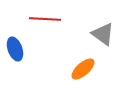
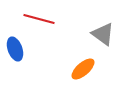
red line: moved 6 px left; rotated 12 degrees clockwise
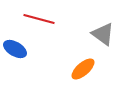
blue ellipse: rotated 40 degrees counterclockwise
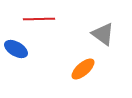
red line: rotated 16 degrees counterclockwise
blue ellipse: moved 1 px right
